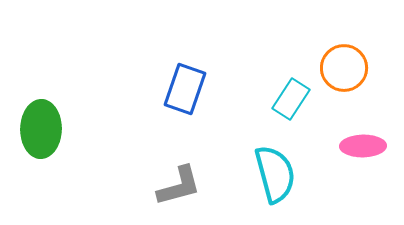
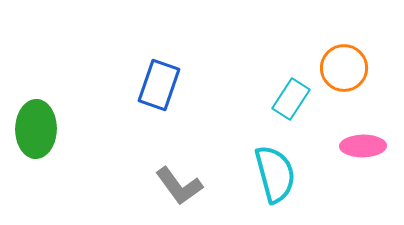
blue rectangle: moved 26 px left, 4 px up
green ellipse: moved 5 px left
gray L-shape: rotated 69 degrees clockwise
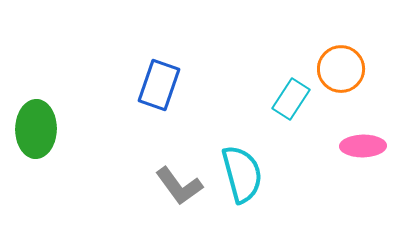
orange circle: moved 3 px left, 1 px down
cyan semicircle: moved 33 px left
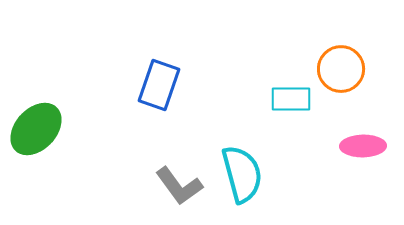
cyan rectangle: rotated 57 degrees clockwise
green ellipse: rotated 42 degrees clockwise
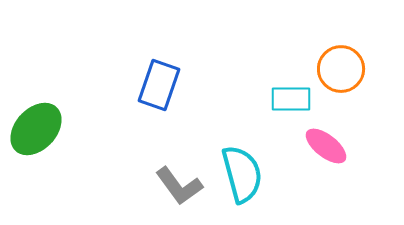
pink ellipse: moved 37 px left; rotated 39 degrees clockwise
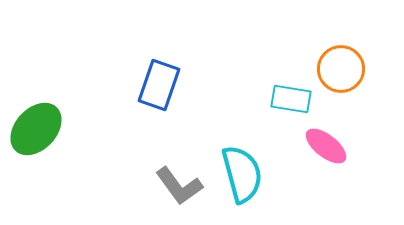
cyan rectangle: rotated 9 degrees clockwise
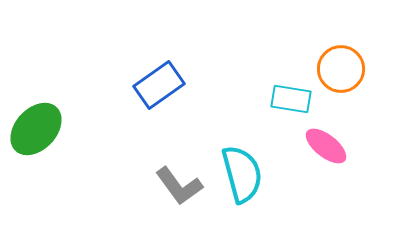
blue rectangle: rotated 36 degrees clockwise
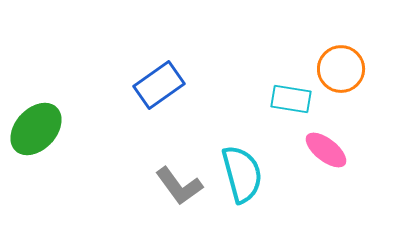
pink ellipse: moved 4 px down
